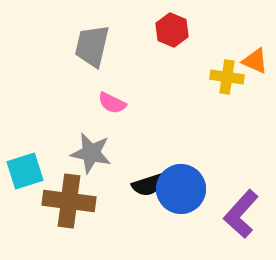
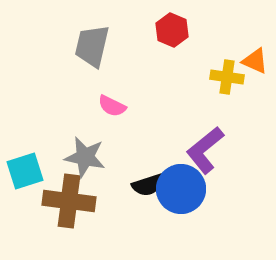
pink semicircle: moved 3 px down
gray star: moved 6 px left, 4 px down
purple L-shape: moved 36 px left, 64 px up; rotated 9 degrees clockwise
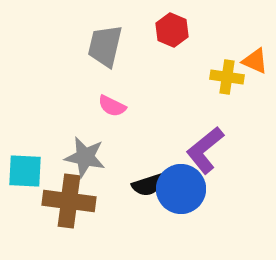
gray trapezoid: moved 13 px right
cyan square: rotated 21 degrees clockwise
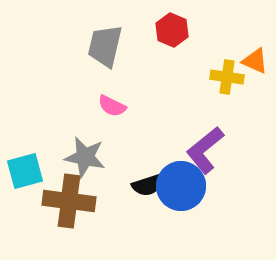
cyan square: rotated 18 degrees counterclockwise
blue circle: moved 3 px up
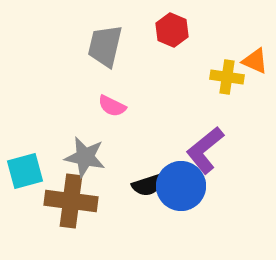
brown cross: moved 2 px right
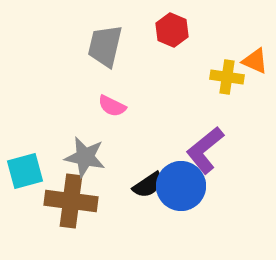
black semicircle: rotated 16 degrees counterclockwise
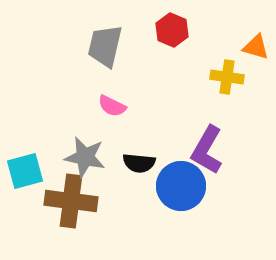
orange triangle: moved 1 px right, 14 px up; rotated 8 degrees counterclockwise
purple L-shape: moved 2 px right; rotated 21 degrees counterclockwise
black semicircle: moved 9 px left, 22 px up; rotated 40 degrees clockwise
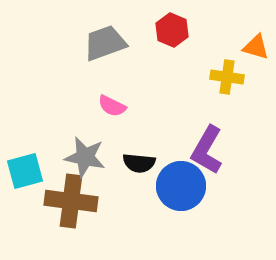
gray trapezoid: moved 3 px up; rotated 57 degrees clockwise
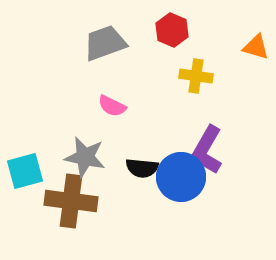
yellow cross: moved 31 px left, 1 px up
black semicircle: moved 3 px right, 5 px down
blue circle: moved 9 px up
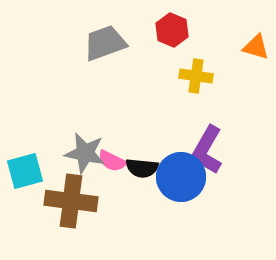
pink semicircle: moved 55 px down
gray star: moved 4 px up
